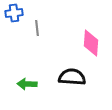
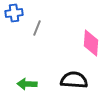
gray line: rotated 28 degrees clockwise
black semicircle: moved 2 px right, 3 px down
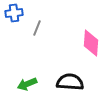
black semicircle: moved 4 px left, 2 px down
green arrow: rotated 24 degrees counterclockwise
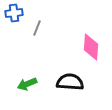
pink diamond: moved 4 px down
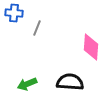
blue cross: rotated 12 degrees clockwise
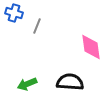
blue cross: rotated 12 degrees clockwise
gray line: moved 2 px up
pink diamond: rotated 12 degrees counterclockwise
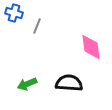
black semicircle: moved 1 px left, 1 px down
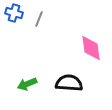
gray line: moved 2 px right, 7 px up
pink diamond: moved 1 px down
